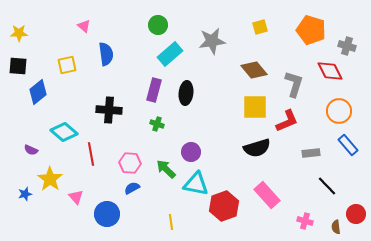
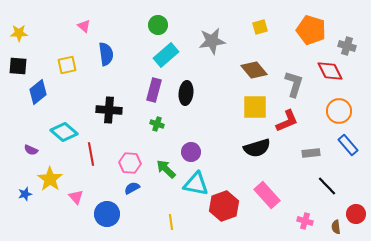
cyan rectangle at (170, 54): moved 4 px left, 1 px down
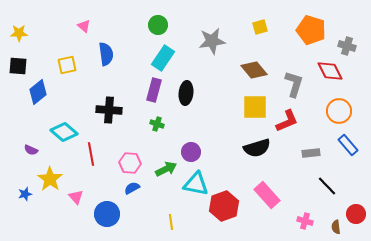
cyan rectangle at (166, 55): moved 3 px left, 3 px down; rotated 15 degrees counterclockwise
green arrow at (166, 169): rotated 110 degrees clockwise
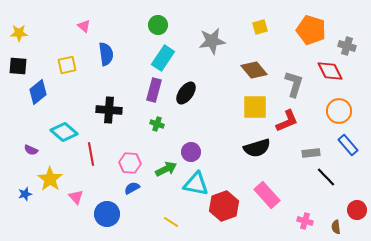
black ellipse at (186, 93): rotated 30 degrees clockwise
black line at (327, 186): moved 1 px left, 9 px up
red circle at (356, 214): moved 1 px right, 4 px up
yellow line at (171, 222): rotated 49 degrees counterclockwise
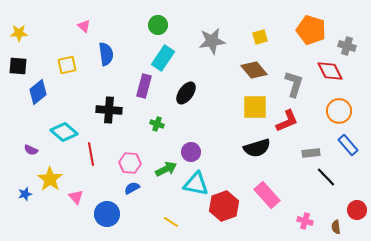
yellow square at (260, 27): moved 10 px down
purple rectangle at (154, 90): moved 10 px left, 4 px up
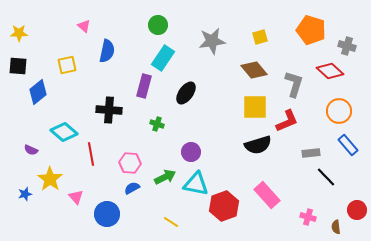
blue semicircle at (106, 54): moved 1 px right, 3 px up; rotated 20 degrees clockwise
red diamond at (330, 71): rotated 20 degrees counterclockwise
black semicircle at (257, 148): moved 1 px right, 3 px up
green arrow at (166, 169): moved 1 px left, 8 px down
pink cross at (305, 221): moved 3 px right, 4 px up
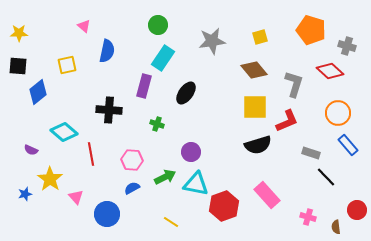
orange circle at (339, 111): moved 1 px left, 2 px down
gray rectangle at (311, 153): rotated 24 degrees clockwise
pink hexagon at (130, 163): moved 2 px right, 3 px up
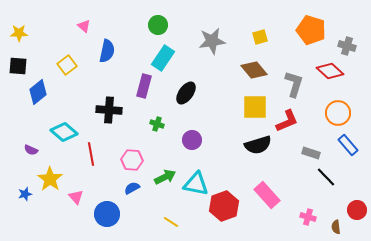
yellow square at (67, 65): rotated 24 degrees counterclockwise
purple circle at (191, 152): moved 1 px right, 12 px up
